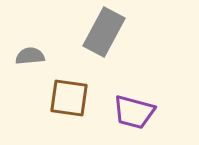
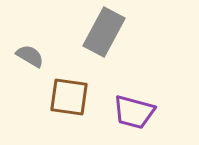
gray semicircle: rotated 36 degrees clockwise
brown square: moved 1 px up
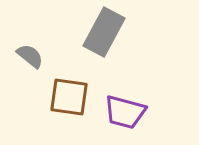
gray semicircle: rotated 8 degrees clockwise
purple trapezoid: moved 9 px left
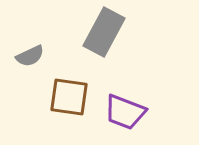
gray semicircle: rotated 116 degrees clockwise
purple trapezoid: rotated 6 degrees clockwise
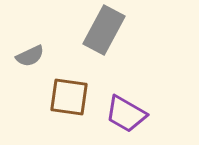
gray rectangle: moved 2 px up
purple trapezoid: moved 1 px right, 2 px down; rotated 9 degrees clockwise
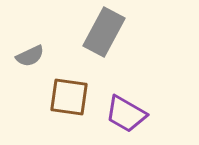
gray rectangle: moved 2 px down
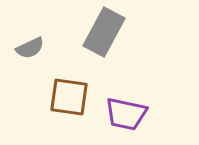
gray semicircle: moved 8 px up
purple trapezoid: rotated 18 degrees counterclockwise
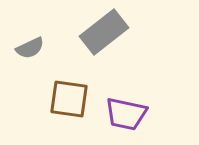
gray rectangle: rotated 24 degrees clockwise
brown square: moved 2 px down
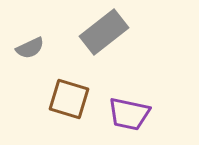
brown square: rotated 9 degrees clockwise
purple trapezoid: moved 3 px right
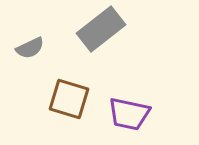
gray rectangle: moved 3 px left, 3 px up
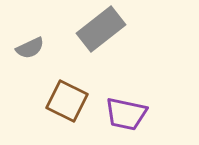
brown square: moved 2 px left, 2 px down; rotated 9 degrees clockwise
purple trapezoid: moved 3 px left
